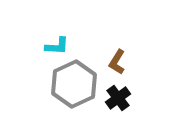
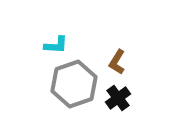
cyan L-shape: moved 1 px left, 1 px up
gray hexagon: rotated 6 degrees clockwise
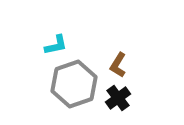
cyan L-shape: rotated 15 degrees counterclockwise
brown L-shape: moved 1 px right, 3 px down
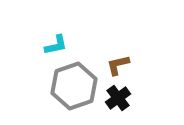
brown L-shape: rotated 45 degrees clockwise
gray hexagon: moved 2 px down
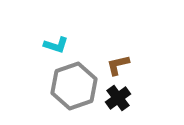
cyan L-shape: rotated 30 degrees clockwise
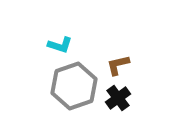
cyan L-shape: moved 4 px right
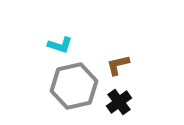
gray hexagon: rotated 6 degrees clockwise
black cross: moved 1 px right, 4 px down
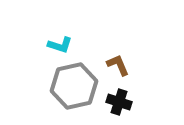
brown L-shape: rotated 80 degrees clockwise
black cross: rotated 35 degrees counterclockwise
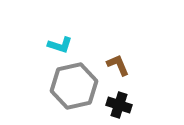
black cross: moved 3 px down
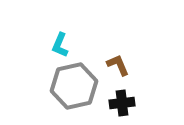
cyan L-shape: rotated 95 degrees clockwise
black cross: moved 3 px right, 2 px up; rotated 25 degrees counterclockwise
